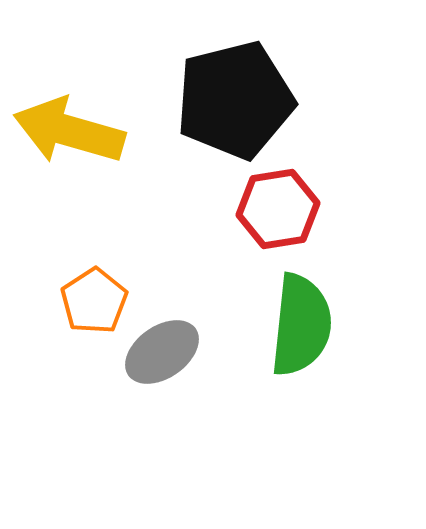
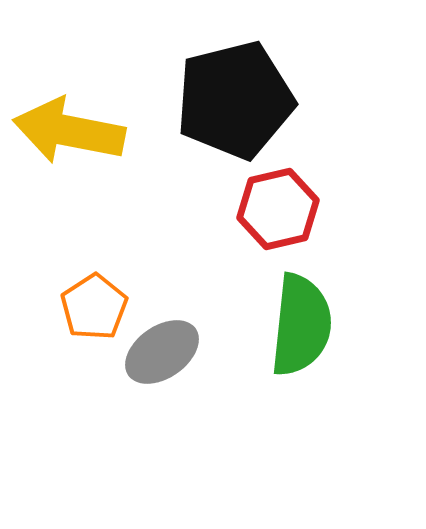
yellow arrow: rotated 5 degrees counterclockwise
red hexagon: rotated 4 degrees counterclockwise
orange pentagon: moved 6 px down
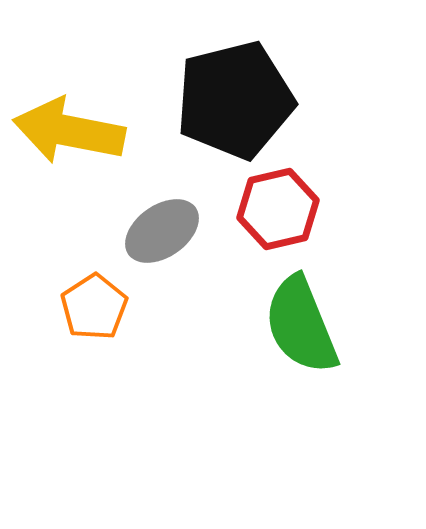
green semicircle: rotated 152 degrees clockwise
gray ellipse: moved 121 px up
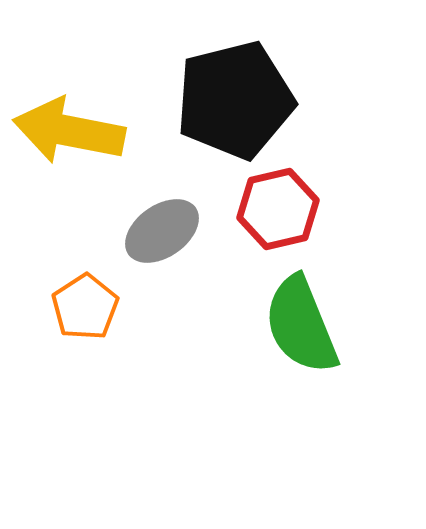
orange pentagon: moved 9 px left
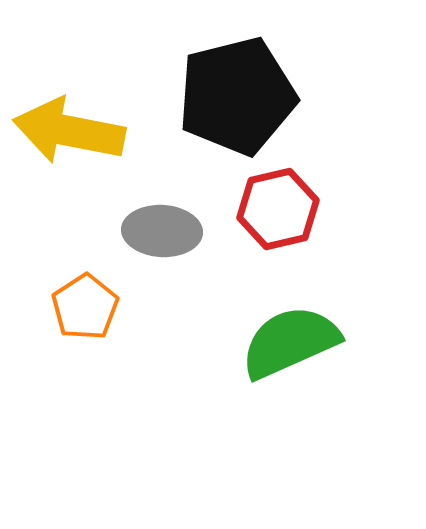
black pentagon: moved 2 px right, 4 px up
gray ellipse: rotated 38 degrees clockwise
green semicircle: moved 11 px left, 17 px down; rotated 88 degrees clockwise
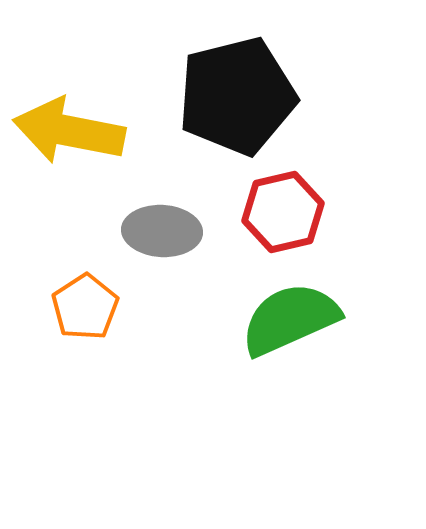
red hexagon: moved 5 px right, 3 px down
green semicircle: moved 23 px up
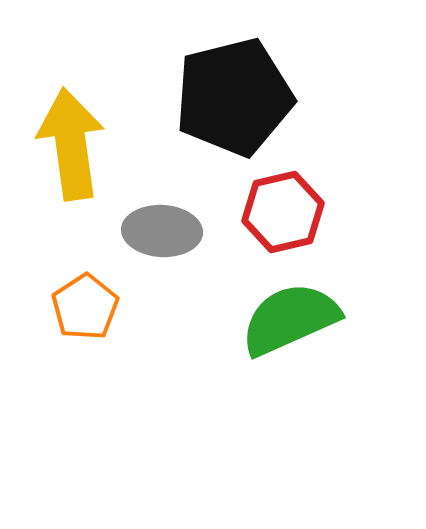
black pentagon: moved 3 px left, 1 px down
yellow arrow: moved 2 px right, 13 px down; rotated 71 degrees clockwise
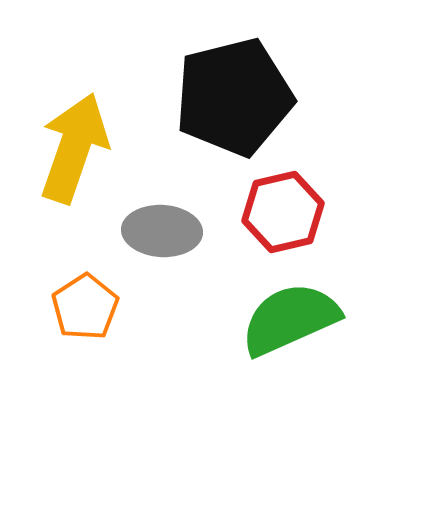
yellow arrow: moved 3 px right, 4 px down; rotated 27 degrees clockwise
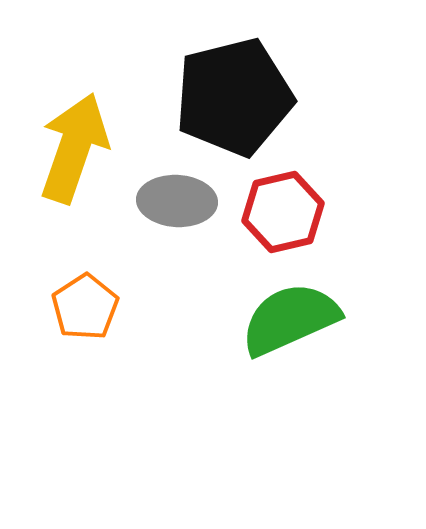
gray ellipse: moved 15 px right, 30 px up
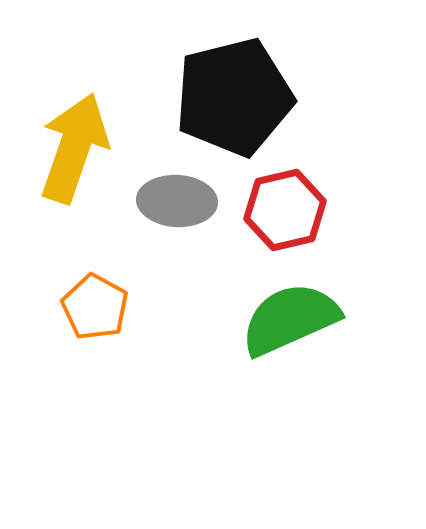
red hexagon: moved 2 px right, 2 px up
orange pentagon: moved 10 px right; rotated 10 degrees counterclockwise
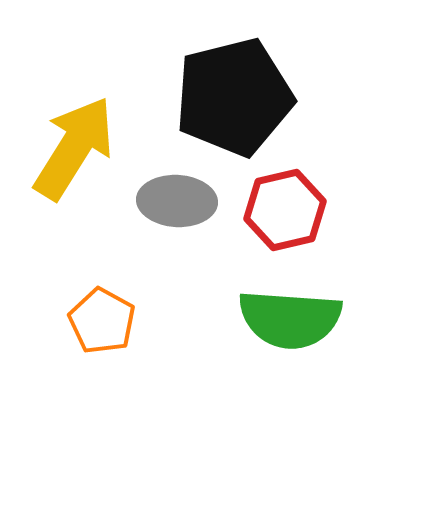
yellow arrow: rotated 13 degrees clockwise
orange pentagon: moved 7 px right, 14 px down
green semicircle: rotated 152 degrees counterclockwise
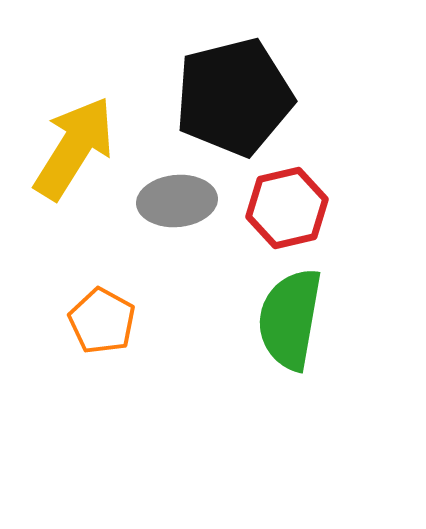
gray ellipse: rotated 8 degrees counterclockwise
red hexagon: moved 2 px right, 2 px up
green semicircle: rotated 96 degrees clockwise
